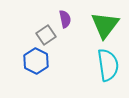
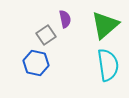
green triangle: rotated 12 degrees clockwise
blue hexagon: moved 2 px down; rotated 15 degrees counterclockwise
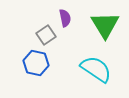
purple semicircle: moved 1 px up
green triangle: rotated 20 degrees counterclockwise
cyan semicircle: moved 12 px left, 4 px down; rotated 48 degrees counterclockwise
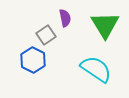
blue hexagon: moved 3 px left, 3 px up; rotated 15 degrees clockwise
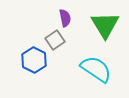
gray square: moved 9 px right, 5 px down
blue hexagon: moved 1 px right
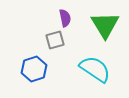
gray square: rotated 18 degrees clockwise
blue hexagon: moved 9 px down; rotated 15 degrees clockwise
cyan semicircle: moved 1 px left
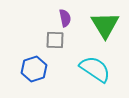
gray square: rotated 18 degrees clockwise
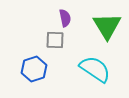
green triangle: moved 2 px right, 1 px down
